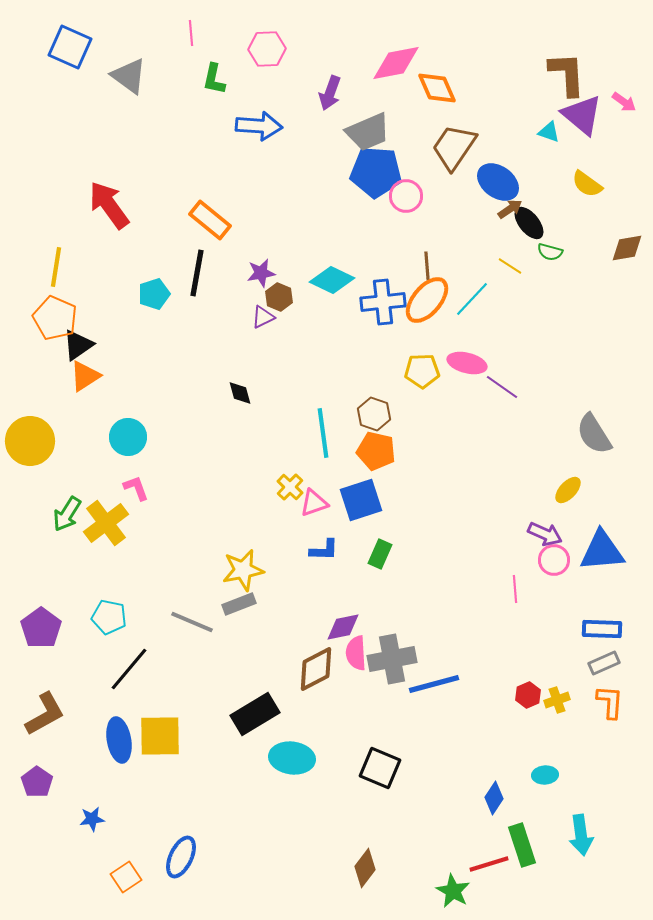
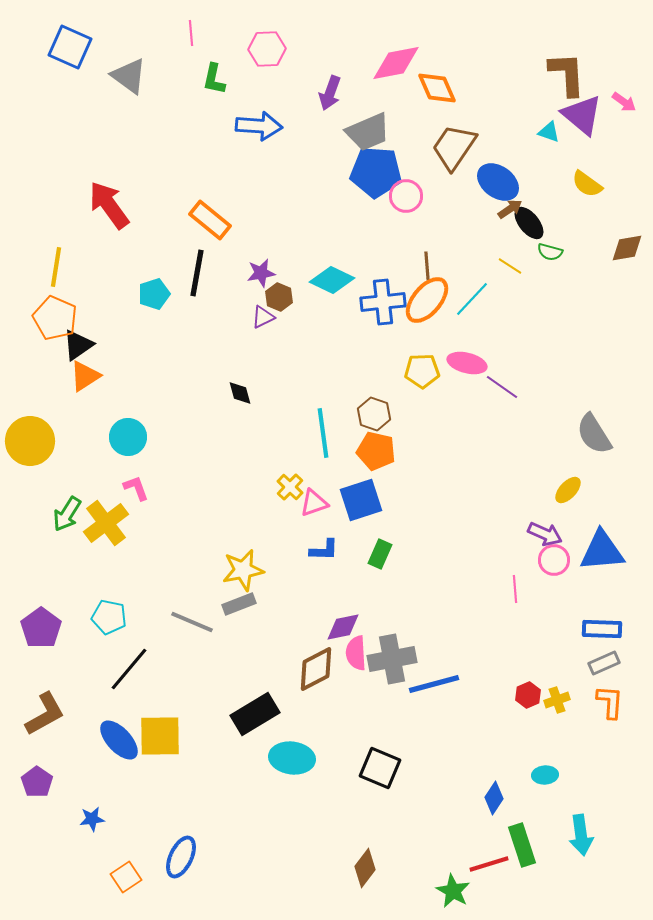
blue ellipse at (119, 740): rotated 33 degrees counterclockwise
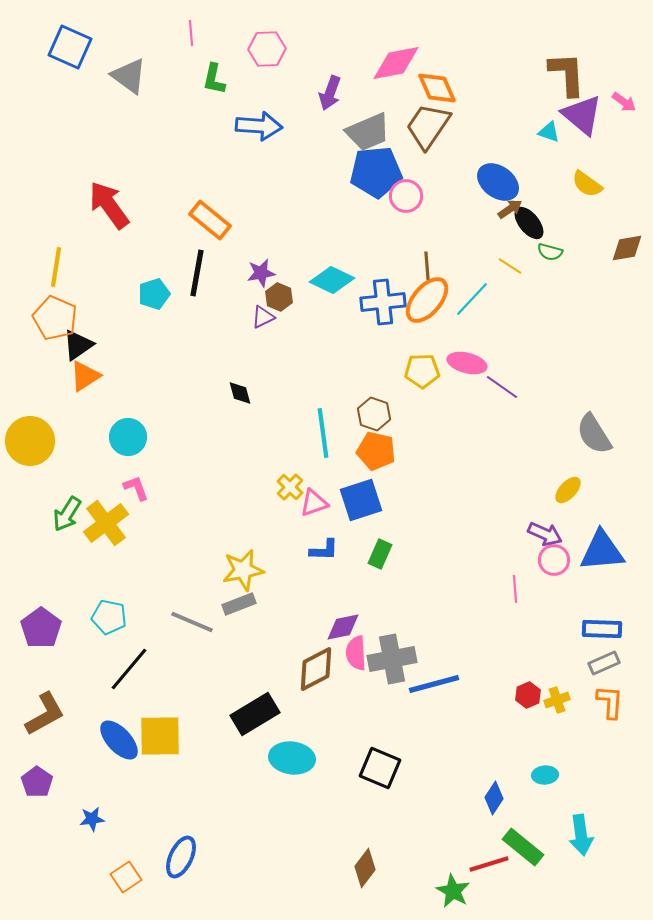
brown trapezoid at (454, 147): moved 26 px left, 21 px up
blue pentagon at (376, 172): rotated 9 degrees counterclockwise
green rectangle at (522, 845): moved 1 px right, 2 px down; rotated 33 degrees counterclockwise
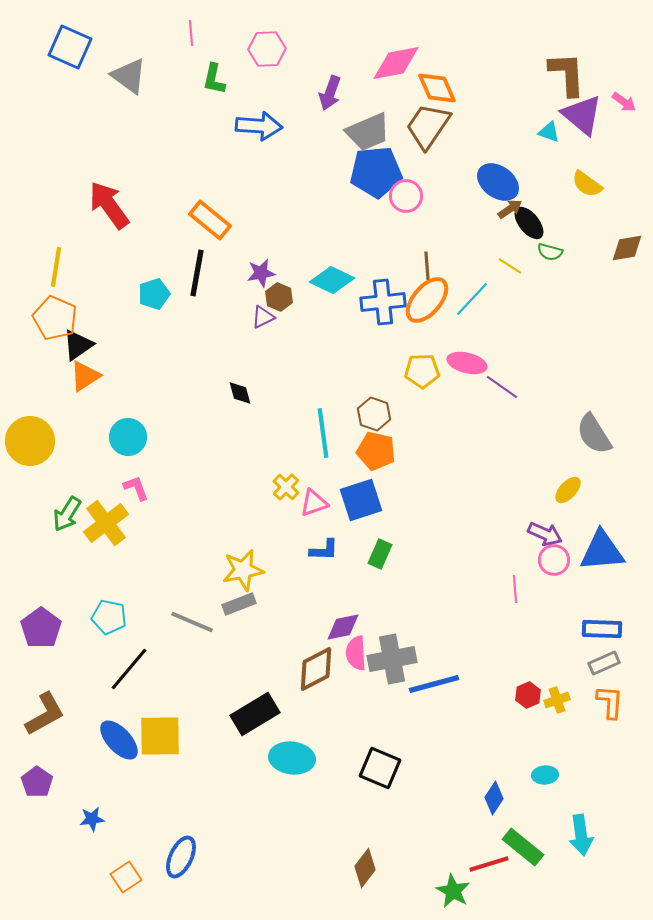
yellow cross at (290, 487): moved 4 px left
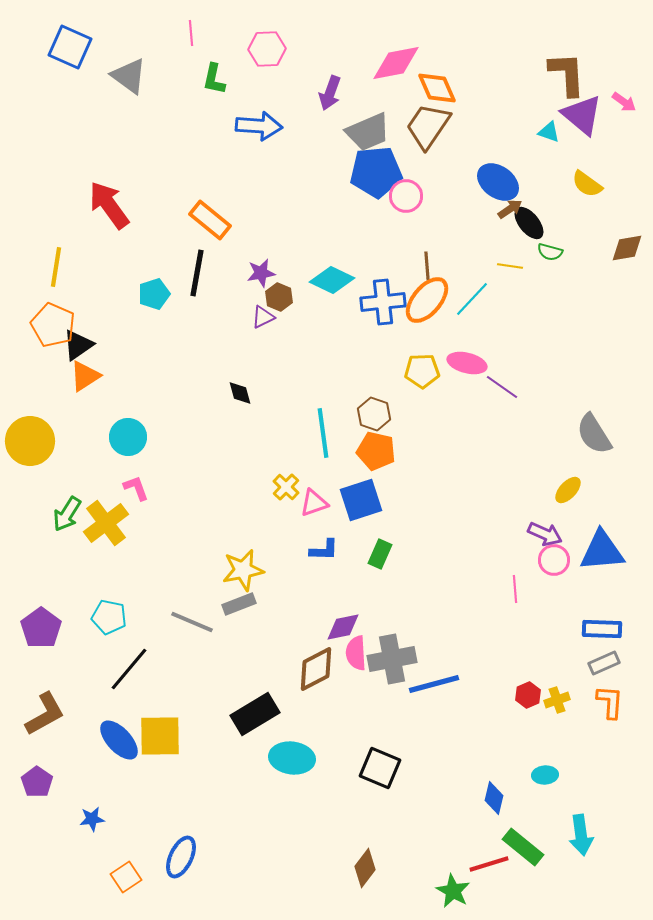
yellow line at (510, 266): rotated 25 degrees counterclockwise
orange pentagon at (55, 318): moved 2 px left, 7 px down
blue diamond at (494, 798): rotated 20 degrees counterclockwise
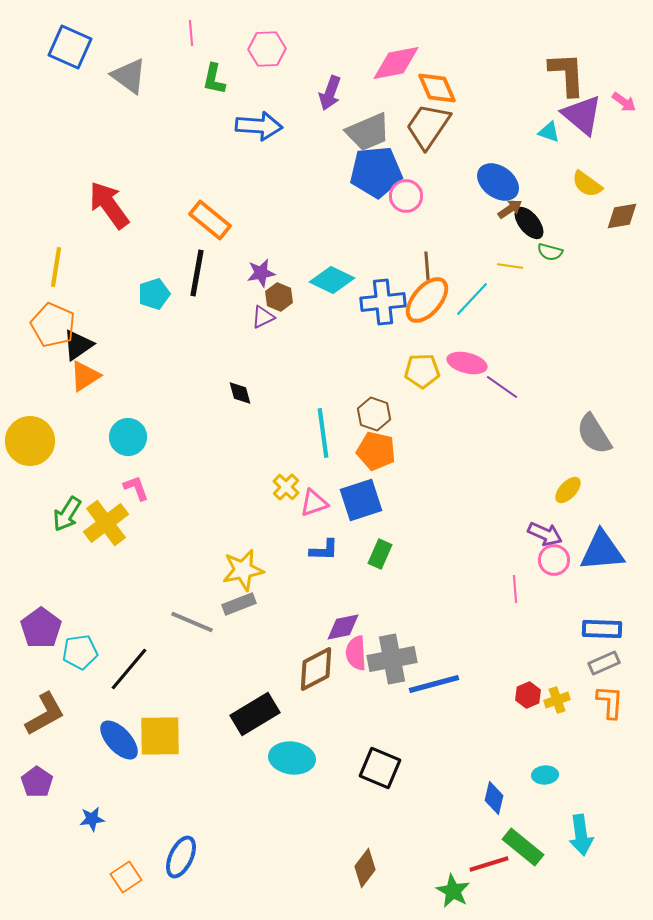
brown diamond at (627, 248): moved 5 px left, 32 px up
cyan pentagon at (109, 617): moved 29 px left, 35 px down; rotated 20 degrees counterclockwise
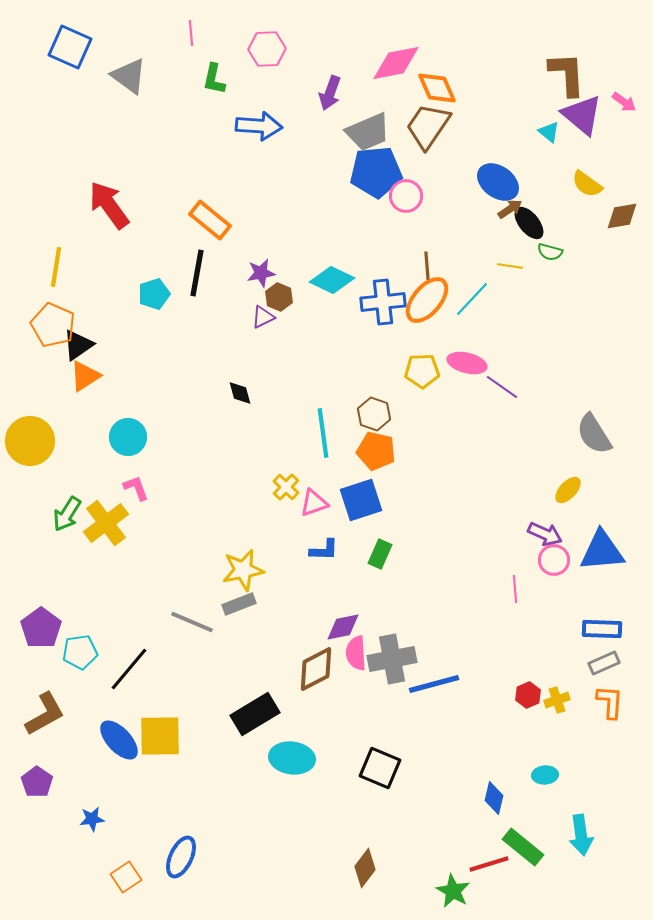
cyan triangle at (549, 132): rotated 20 degrees clockwise
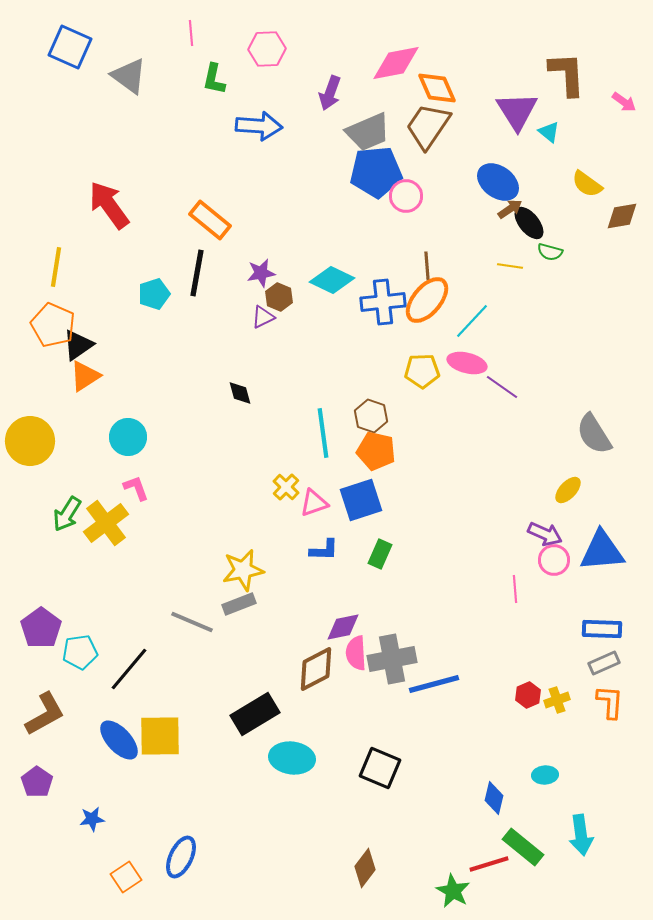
purple triangle at (582, 115): moved 65 px left, 4 px up; rotated 18 degrees clockwise
cyan line at (472, 299): moved 22 px down
brown hexagon at (374, 414): moved 3 px left, 2 px down
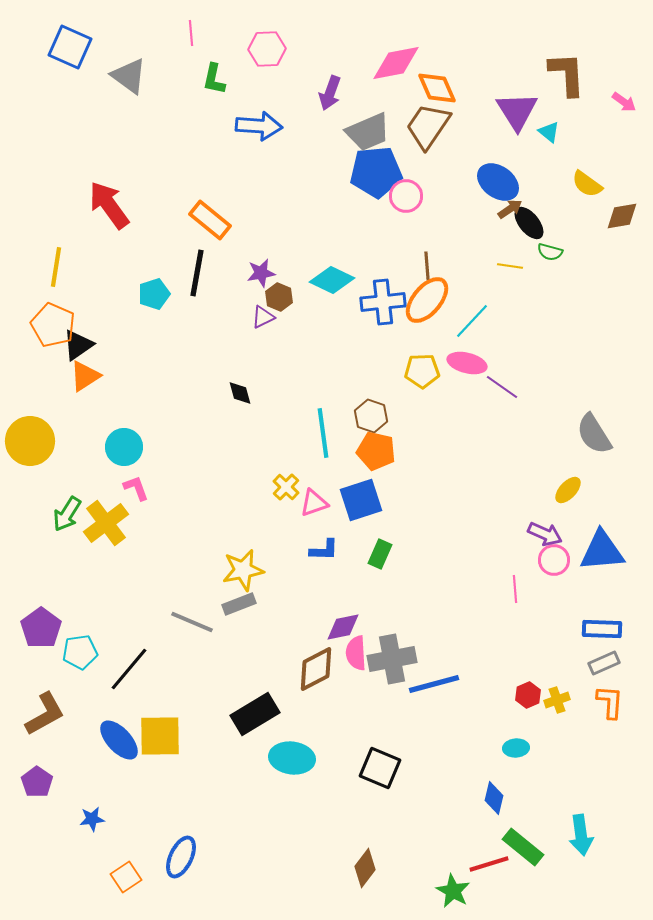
cyan circle at (128, 437): moved 4 px left, 10 px down
cyan ellipse at (545, 775): moved 29 px left, 27 px up
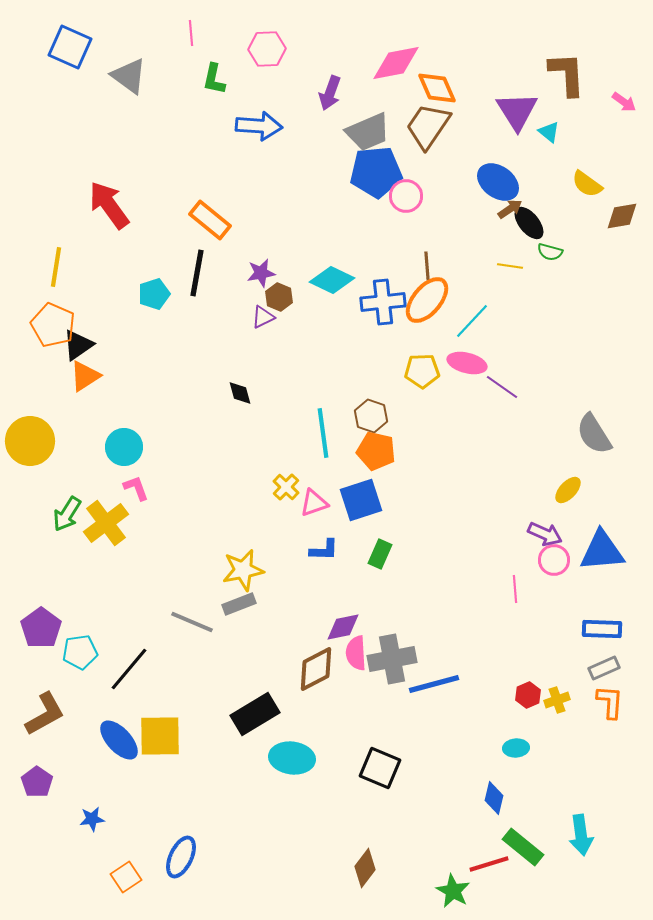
gray rectangle at (604, 663): moved 5 px down
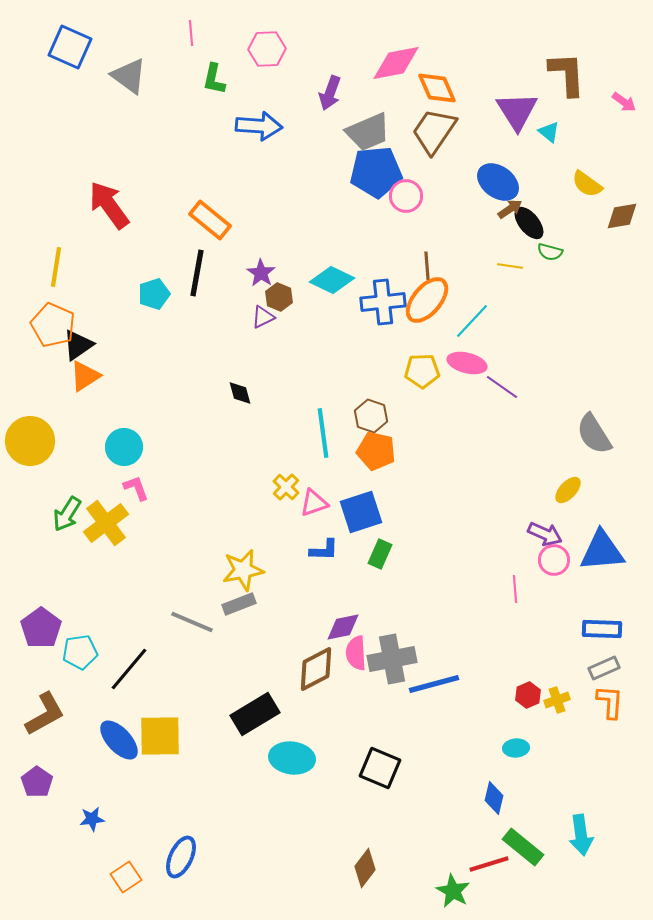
brown trapezoid at (428, 126): moved 6 px right, 5 px down
purple star at (261, 273): rotated 28 degrees counterclockwise
blue square at (361, 500): moved 12 px down
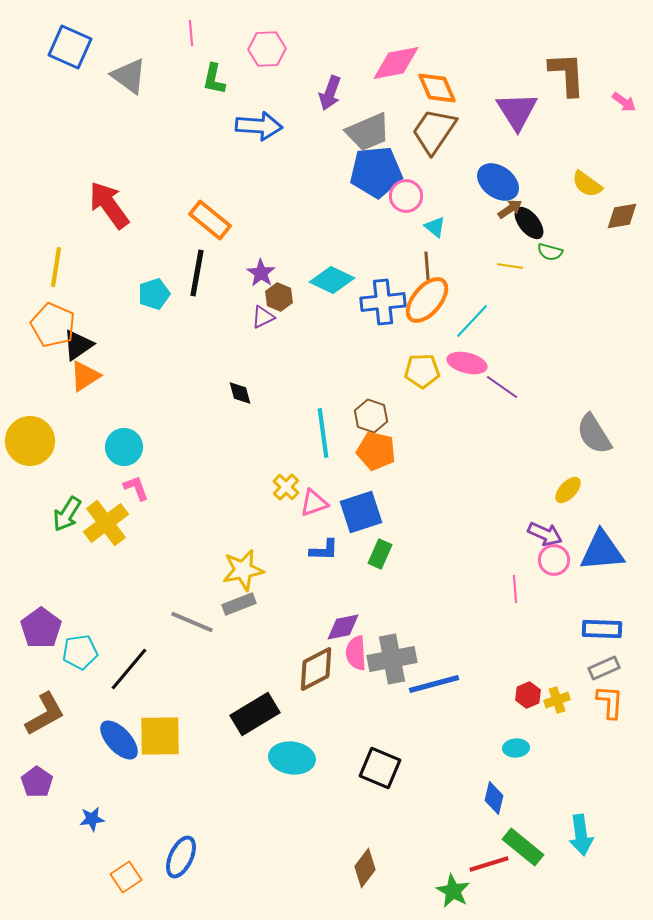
cyan triangle at (549, 132): moved 114 px left, 95 px down
